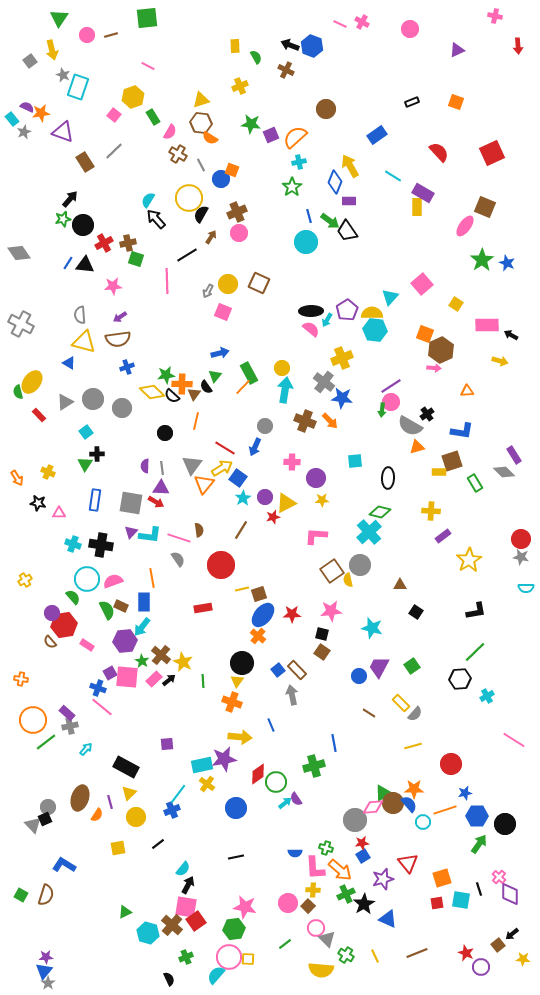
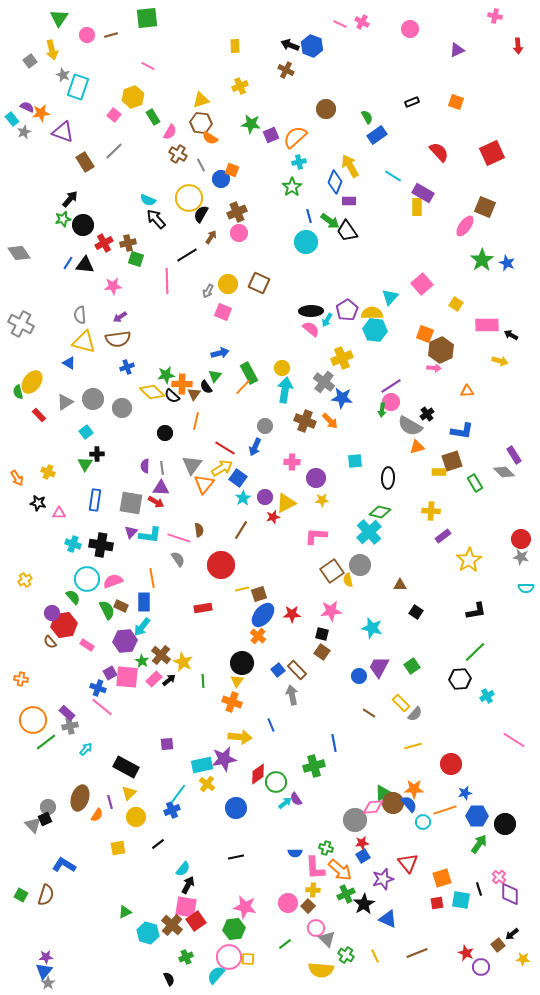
green semicircle at (256, 57): moved 111 px right, 60 px down
cyan semicircle at (148, 200): rotated 98 degrees counterclockwise
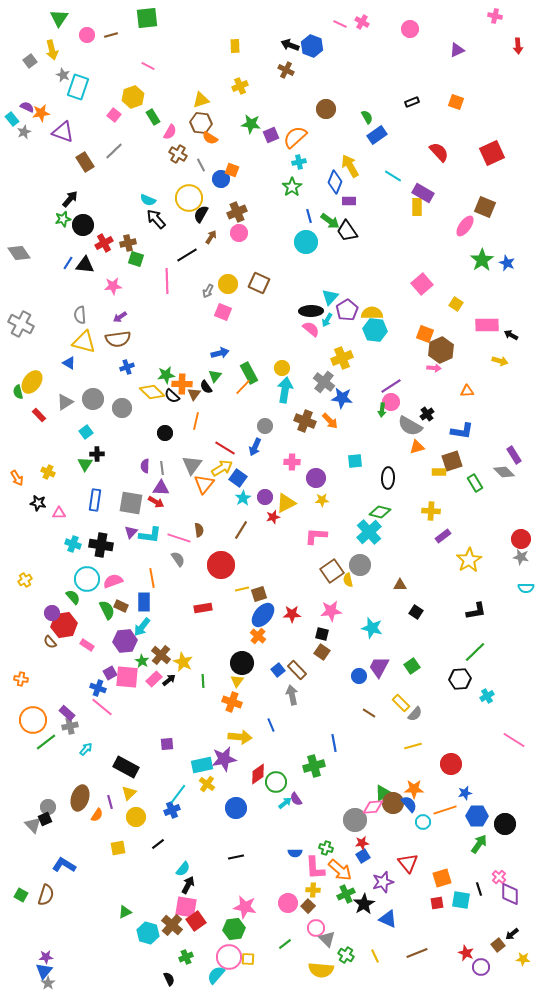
cyan triangle at (390, 297): moved 60 px left
purple star at (383, 879): moved 3 px down
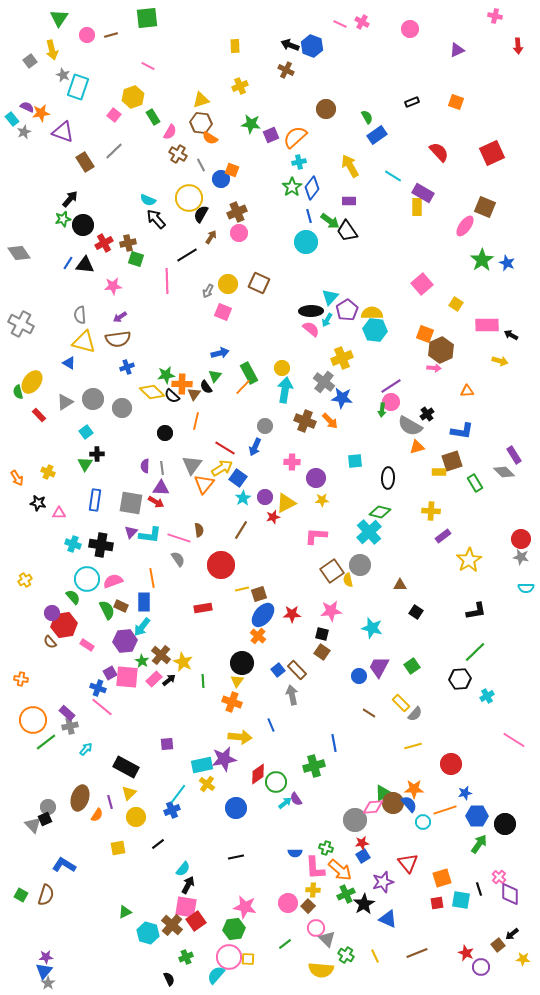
blue diamond at (335, 182): moved 23 px left, 6 px down; rotated 15 degrees clockwise
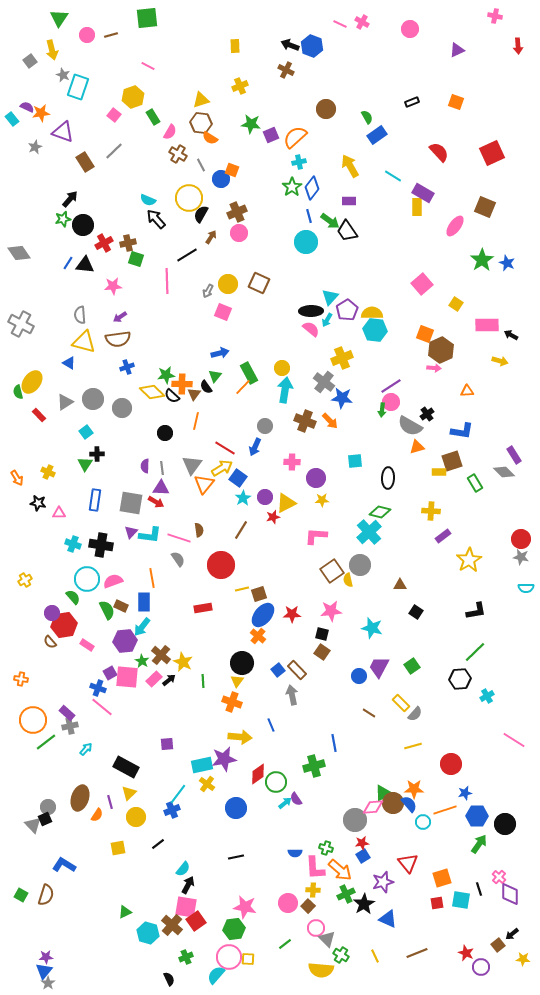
gray star at (24, 132): moved 11 px right, 15 px down
pink ellipse at (465, 226): moved 10 px left
green cross at (346, 955): moved 5 px left
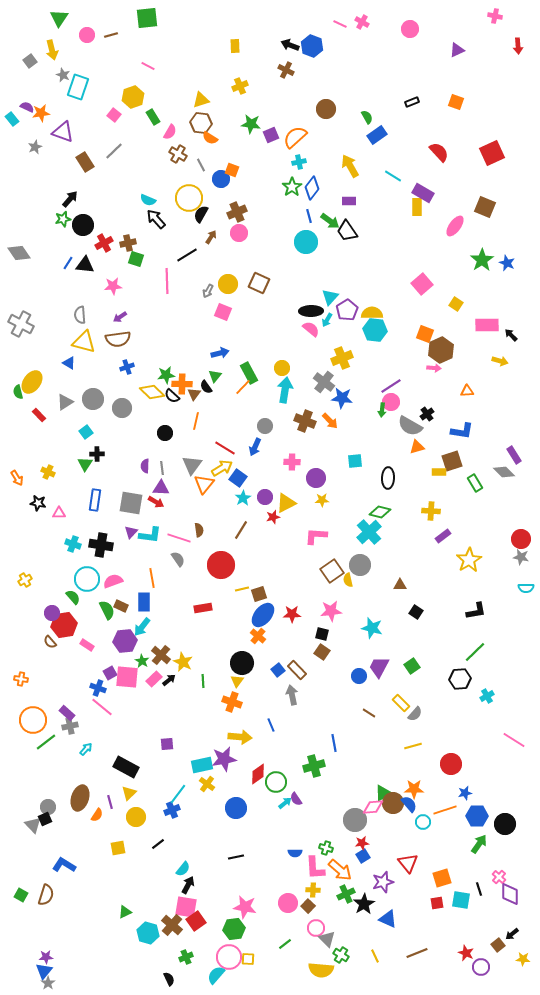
black arrow at (511, 335): rotated 16 degrees clockwise
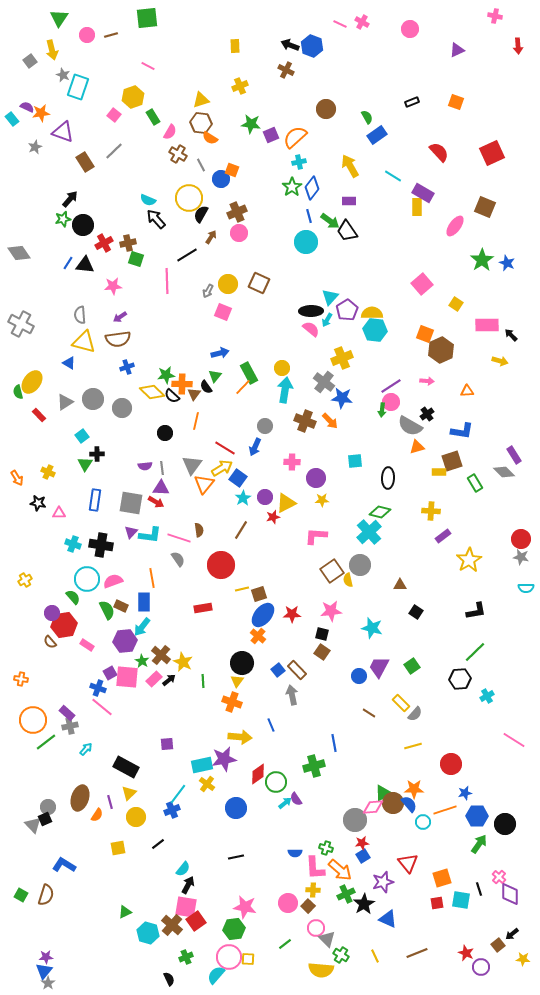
pink arrow at (434, 368): moved 7 px left, 13 px down
cyan square at (86, 432): moved 4 px left, 4 px down
purple semicircle at (145, 466): rotated 96 degrees counterclockwise
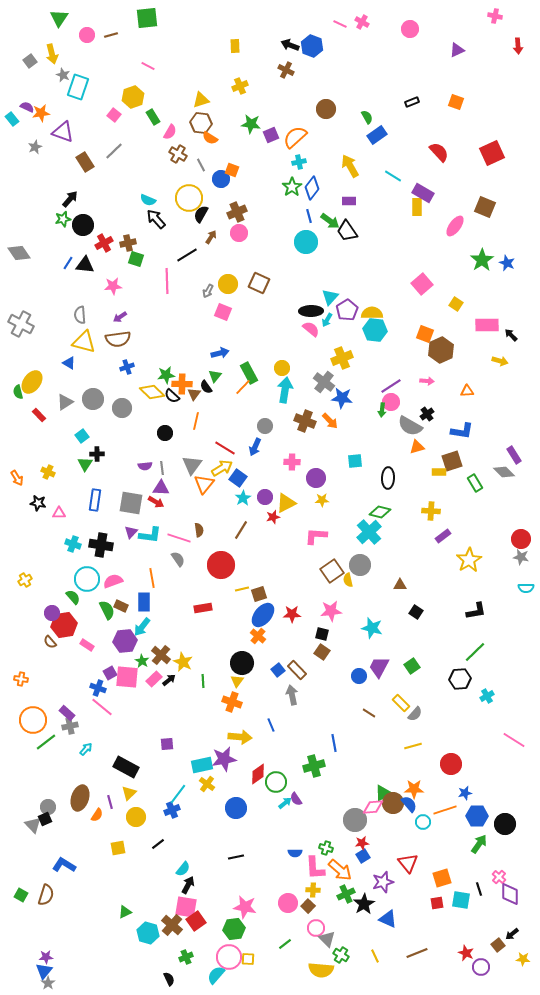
yellow arrow at (52, 50): moved 4 px down
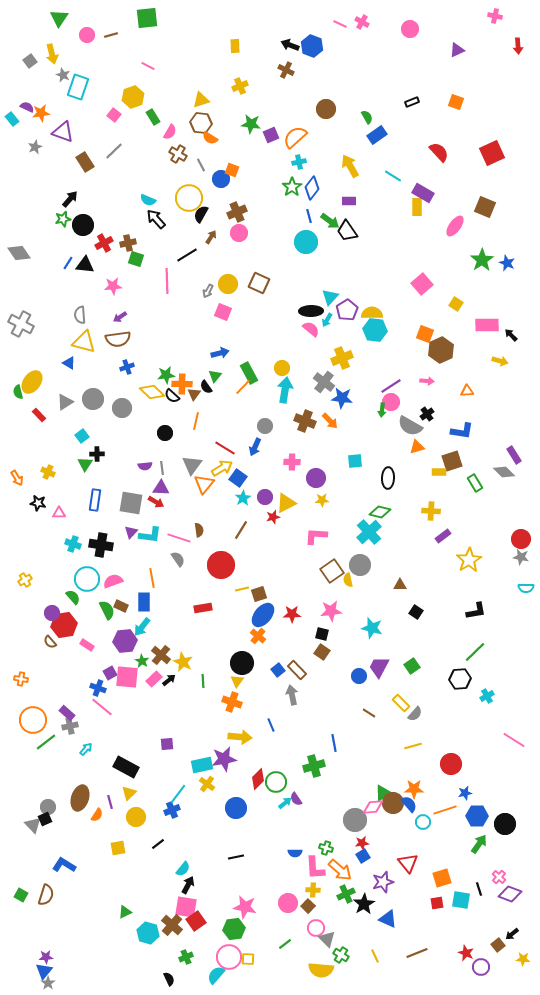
red diamond at (258, 774): moved 5 px down; rotated 10 degrees counterclockwise
purple diamond at (510, 894): rotated 70 degrees counterclockwise
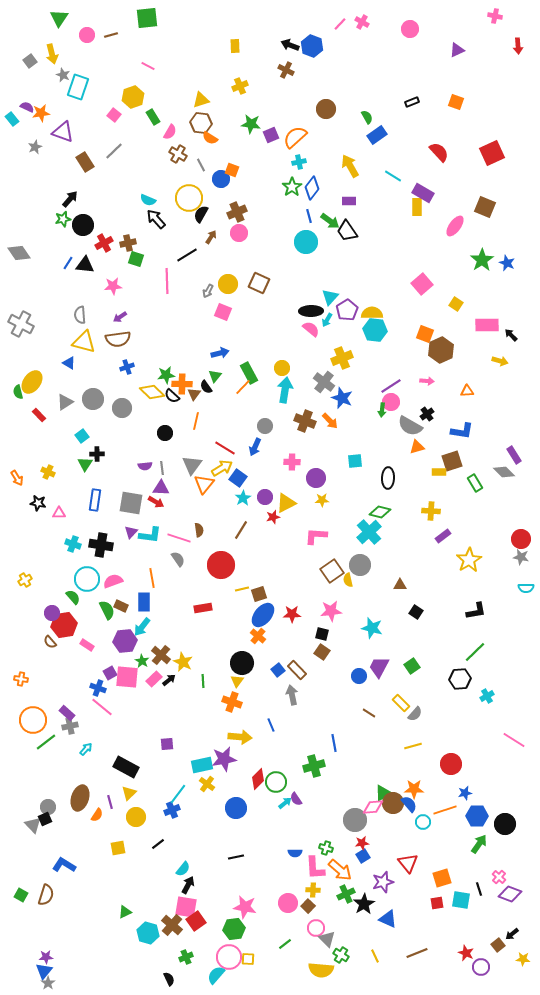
pink line at (340, 24): rotated 72 degrees counterclockwise
blue star at (342, 398): rotated 15 degrees clockwise
